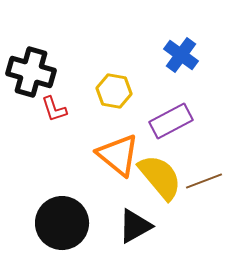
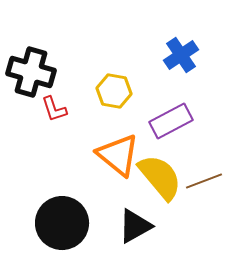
blue cross: rotated 20 degrees clockwise
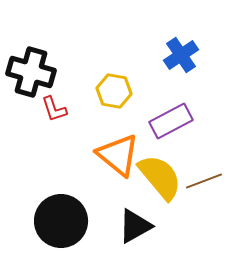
black circle: moved 1 px left, 2 px up
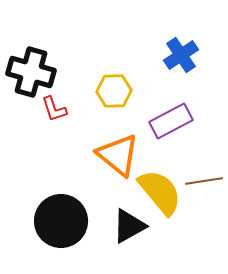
yellow hexagon: rotated 12 degrees counterclockwise
yellow semicircle: moved 15 px down
brown line: rotated 12 degrees clockwise
black triangle: moved 6 px left
